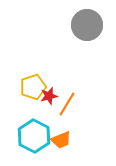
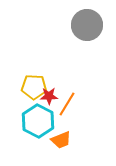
yellow pentagon: moved 1 px right; rotated 20 degrees clockwise
red star: rotated 12 degrees clockwise
cyan hexagon: moved 4 px right, 15 px up
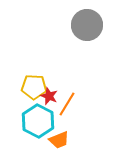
red star: rotated 24 degrees clockwise
orange trapezoid: moved 2 px left
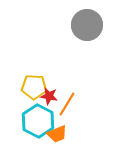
red star: rotated 12 degrees counterclockwise
orange trapezoid: moved 2 px left, 6 px up
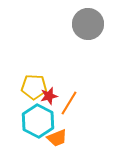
gray circle: moved 1 px right, 1 px up
red star: rotated 24 degrees counterclockwise
orange line: moved 2 px right, 1 px up
orange trapezoid: moved 4 px down
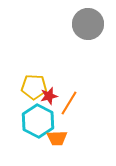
orange trapezoid: rotated 20 degrees clockwise
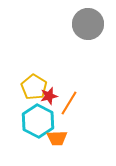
yellow pentagon: rotated 30 degrees clockwise
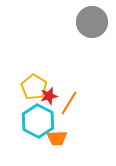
gray circle: moved 4 px right, 2 px up
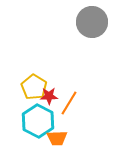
red star: rotated 12 degrees clockwise
